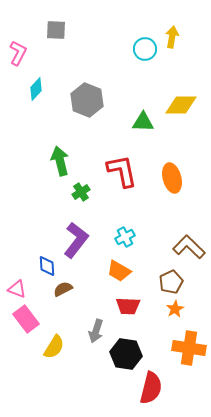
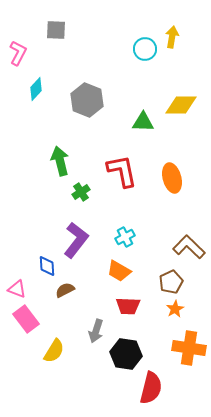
brown semicircle: moved 2 px right, 1 px down
yellow semicircle: moved 4 px down
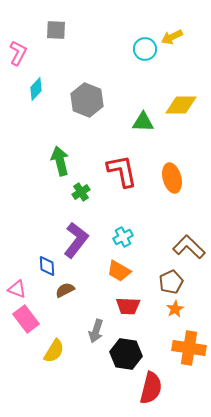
yellow arrow: rotated 125 degrees counterclockwise
cyan cross: moved 2 px left
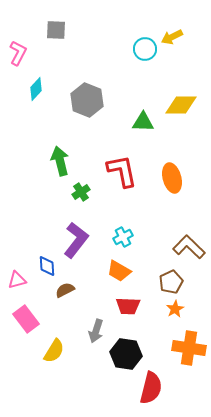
pink triangle: moved 9 px up; rotated 36 degrees counterclockwise
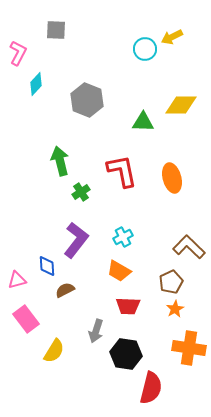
cyan diamond: moved 5 px up
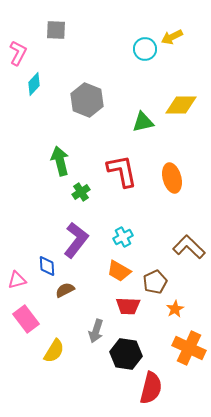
cyan diamond: moved 2 px left
green triangle: rotated 15 degrees counterclockwise
brown pentagon: moved 16 px left
orange cross: rotated 16 degrees clockwise
